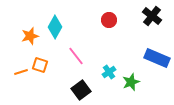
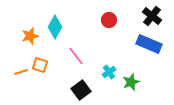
blue rectangle: moved 8 px left, 14 px up
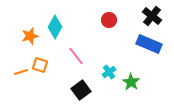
green star: rotated 18 degrees counterclockwise
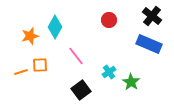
orange square: rotated 21 degrees counterclockwise
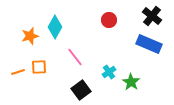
pink line: moved 1 px left, 1 px down
orange square: moved 1 px left, 2 px down
orange line: moved 3 px left
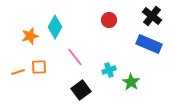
cyan cross: moved 2 px up; rotated 16 degrees clockwise
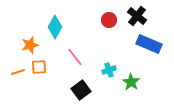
black cross: moved 15 px left
orange star: moved 9 px down
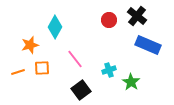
blue rectangle: moved 1 px left, 1 px down
pink line: moved 2 px down
orange square: moved 3 px right, 1 px down
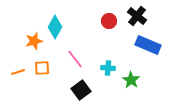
red circle: moved 1 px down
orange star: moved 4 px right, 4 px up
cyan cross: moved 1 px left, 2 px up; rotated 24 degrees clockwise
green star: moved 2 px up
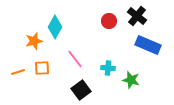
green star: rotated 18 degrees counterclockwise
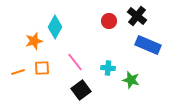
pink line: moved 3 px down
